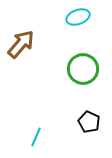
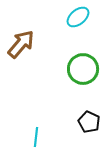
cyan ellipse: rotated 20 degrees counterclockwise
cyan line: rotated 18 degrees counterclockwise
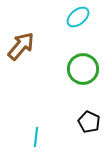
brown arrow: moved 2 px down
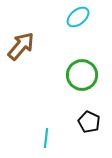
green circle: moved 1 px left, 6 px down
cyan line: moved 10 px right, 1 px down
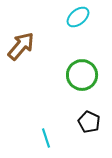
cyan line: rotated 24 degrees counterclockwise
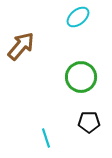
green circle: moved 1 px left, 2 px down
black pentagon: rotated 25 degrees counterclockwise
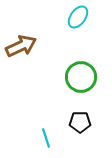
cyan ellipse: rotated 15 degrees counterclockwise
brown arrow: rotated 24 degrees clockwise
black pentagon: moved 9 px left
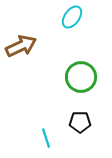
cyan ellipse: moved 6 px left
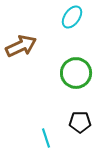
green circle: moved 5 px left, 4 px up
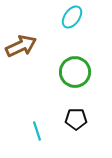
green circle: moved 1 px left, 1 px up
black pentagon: moved 4 px left, 3 px up
cyan line: moved 9 px left, 7 px up
